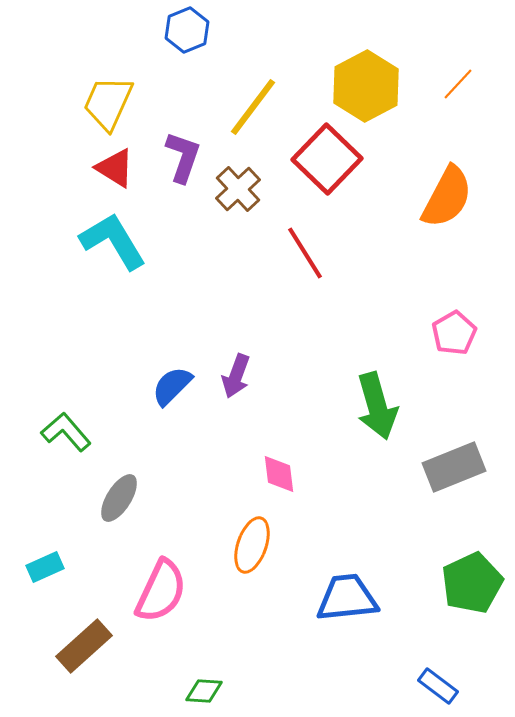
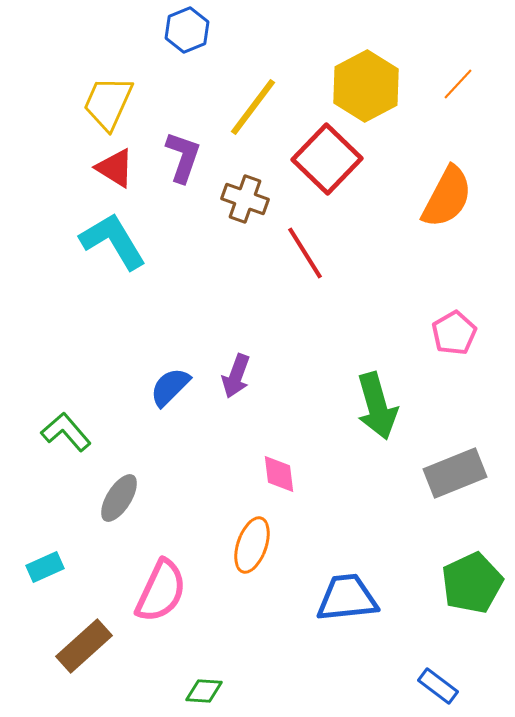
brown cross: moved 7 px right, 10 px down; rotated 27 degrees counterclockwise
blue semicircle: moved 2 px left, 1 px down
gray rectangle: moved 1 px right, 6 px down
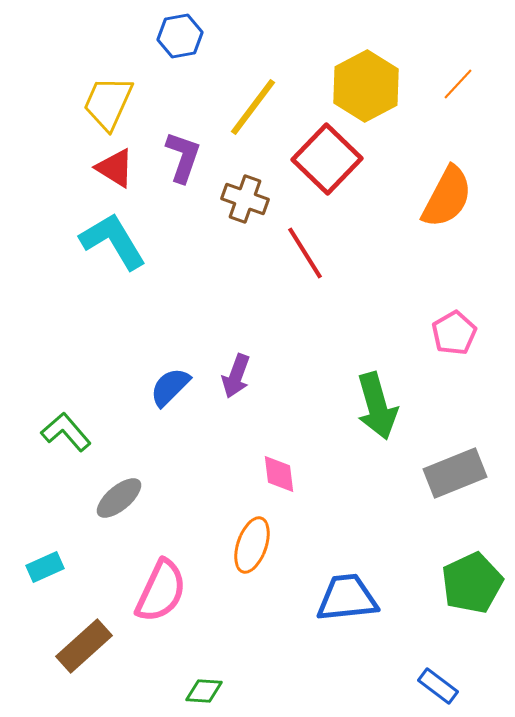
blue hexagon: moved 7 px left, 6 px down; rotated 12 degrees clockwise
gray ellipse: rotated 18 degrees clockwise
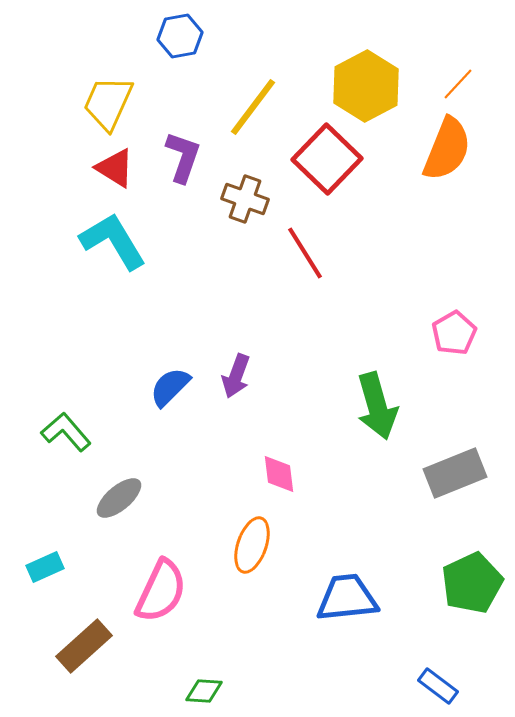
orange semicircle: moved 48 px up; rotated 6 degrees counterclockwise
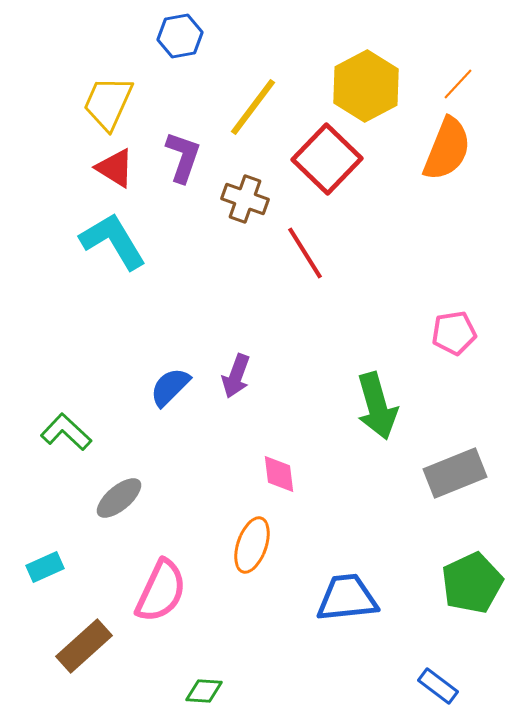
pink pentagon: rotated 21 degrees clockwise
green L-shape: rotated 6 degrees counterclockwise
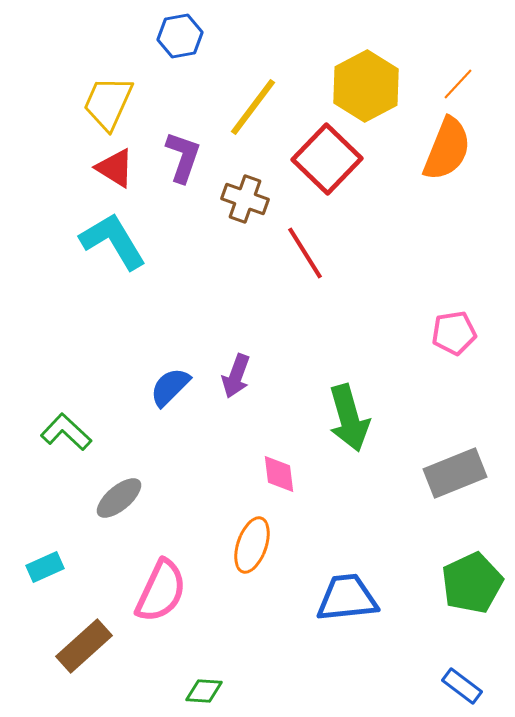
green arrow: moved 28 px left, 12 px down
blue rectangle: moved 24 px right
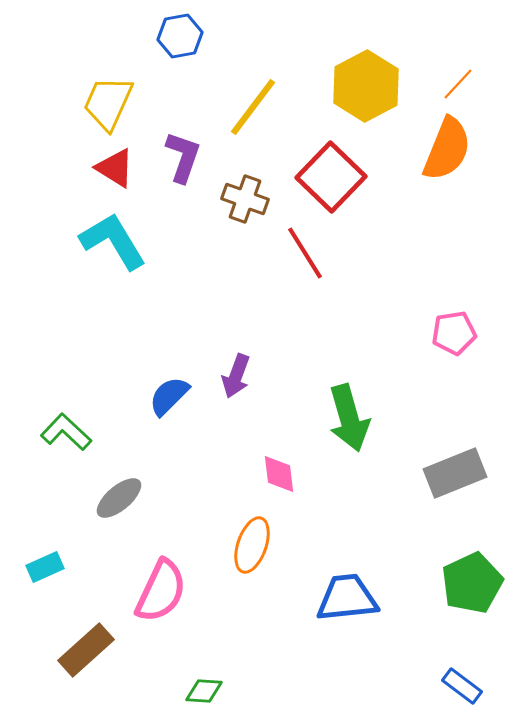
red square: moved 4 px right, 18 px down
blue semicircle: moved 1 px left, 9 px down
brown rectangle: moved 2 px right, 4 px down
